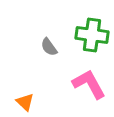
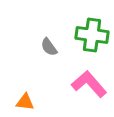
pink L-shape: rotated 12 degrees counterclockwise
orange triangle: rotated 36 degrees counterclockwise
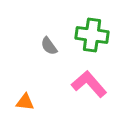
gray semicircle: moved 1 px up
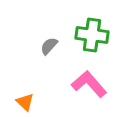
gray semicircle: rotated 78 degrees clockwise
orange triangle: rotated 36 degrees clockwise
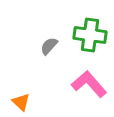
green cross: moved 2 px left
orange triangle: moved 4 px left
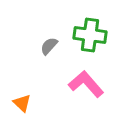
pink L-shape: moved 3 px left
orange triangle: moved 1 px right, 1 px down
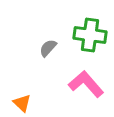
gray semicircle: moved 1 px left, 2 px down
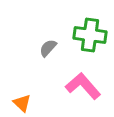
pink L-shape: moved 3 px left, 2 px down
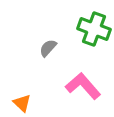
green cross: moved 4 px right, 6 px up; rotated 12 degrees clockwise
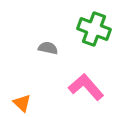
gray semicircle: rotated 60 degrees clockwise
pink L-shape: moved 3 px right, 1 px down
